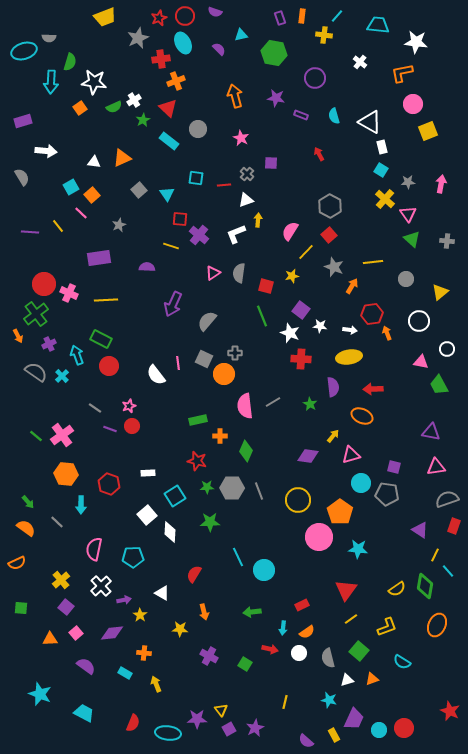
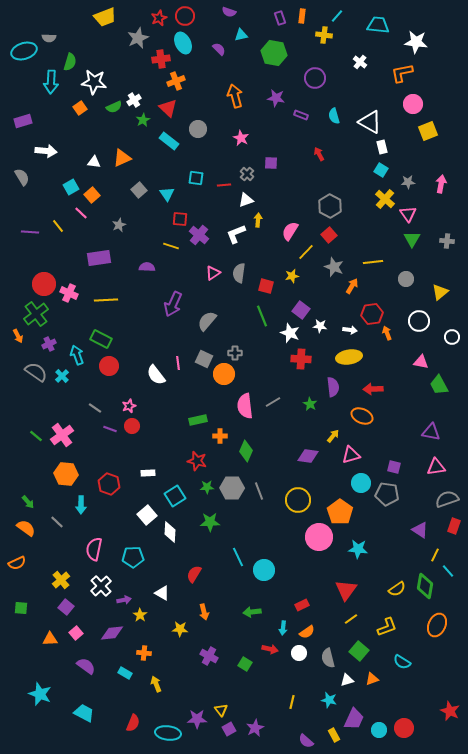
purple semicircle at (215, 12): moved 14 px right
green triangle at (412, 239): rotated 18 degrees clockwise
white circle at (447, 349): moved 5 px right, 12 px up
yellow line at (285, 702): moved 7 px right
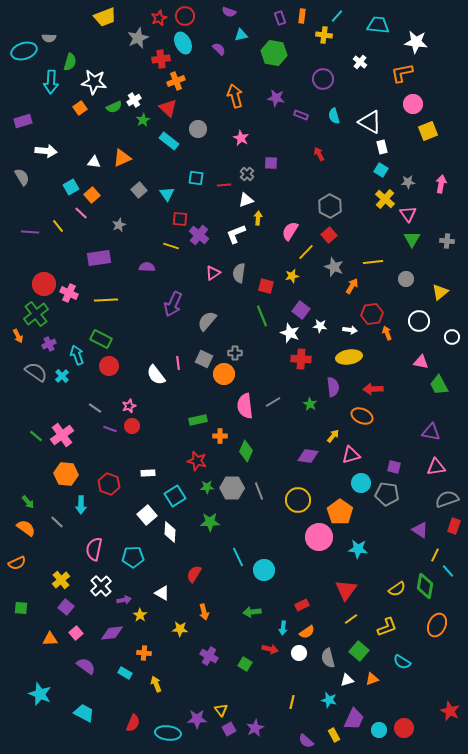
purple circle at (315, 78): moved 8 px right, 1 px down
yellow arrow at (258, 220): moved 2 px up
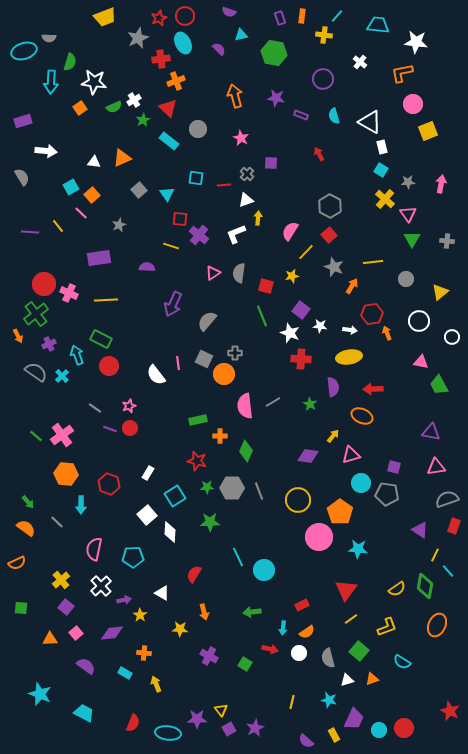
red circle at (132, 426): moved 2 px left, 2 px down
white rectangle at (148, 473): rotated 56 degrees counterclockwise
